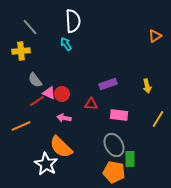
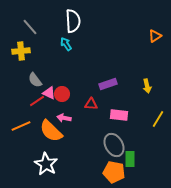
orange semicircle: moved 10 px left, 16 px up
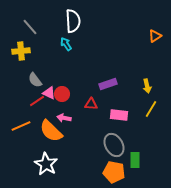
yellow line: moved 7 px left, 10 px up
green rectangle: moved 5 px right, 1 px down
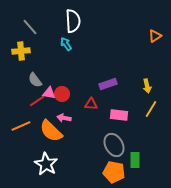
pink triangle: rotated 16 degrees counterclockwise
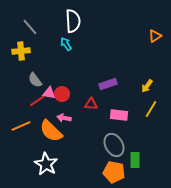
yellow arrow: rotated 48 degrees clockwise
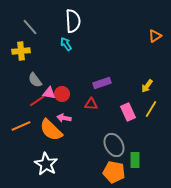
purple rectangle: moved 6 px left, 1 px up
pink rectangle: moved 9 px right, 3 px up; rotated 60 degrees clockwise
orange semicircle: moved 1 px up
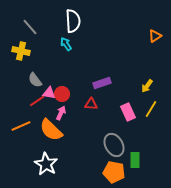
yellow cross: rotated 18 degrees clockwise
pink arrow: moved 3 px left, 5 px up; rotated 104 degrees clockwise
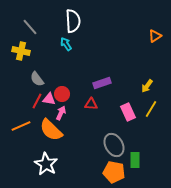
gray semicircle: moved 2 px right, 1 px up
pink triangle: moved 6 px down
red line: rotated 28 degrees counterclockwise
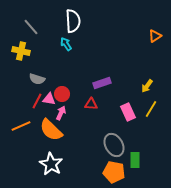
gray line: moved 1 px right
gray semicircle: rotated 35 degrees counterclockwise
white star: moved 5 px right
